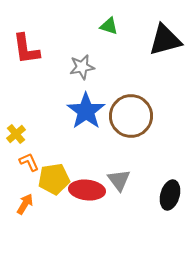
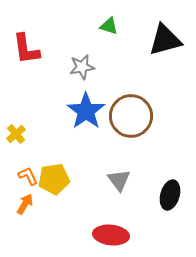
orange L-shape: moved 1 px left, 14 px down
red ellipse: moved 24 px right, 45 px down
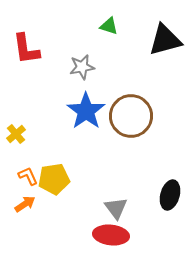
gray triangle: moved 3 px left, 28 px down
orange arrow: rotated 25 degrees clockwise
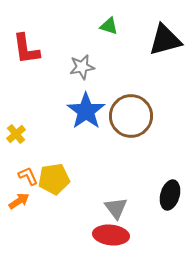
orange arrow: moved 6 px left, 3 px up
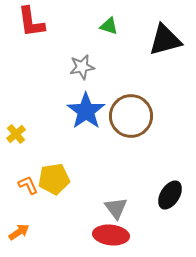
red L-shape: moved 5 px right, 27 px up
orange L-shape: moved 9 px down
black ellipse: rotated 16 degrees clockwise
orange arrow: moved 31 px down
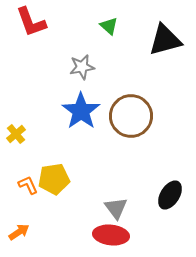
red L-shape: rotated 12 degrees counterclockwise
green triangle: rotated 24 degrees clockwise
blue star: moved 5 px left
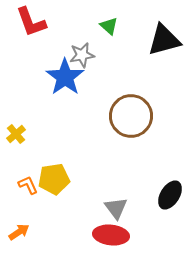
black triangle: moved 1 px left
gray star: moved 12 px up
blue star: moved 16 px left, 34 px up
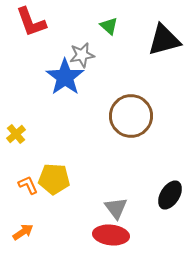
yellow pentagon: rotated 12 degrees clockwise
orange arrow: moved 4 px right
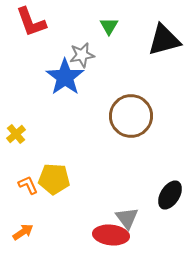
green triangle: rotated 18 degrees clockwise
gray triangle: moved 11 px right, 10 px down
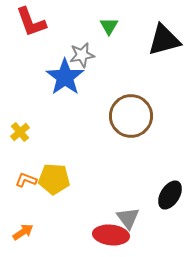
yellow cross: moved 4 px right, 2 px up
orange L-shape: moved 2 px left, 5 px up; rotated 45 degrees counterclockwise
gray triangle: moved 1 px right
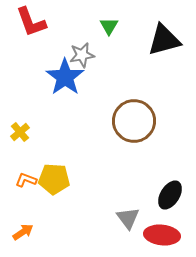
brown circle: moved 3 px right, 5 px down
red ellipse: moved 51 px right
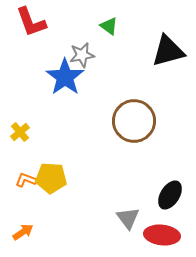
green triangle: rotated 24 degrees counterclockwise
black triangle: moved 4 px right, 11 px down
yellow pentagon: moved 3 px left, 1 px up
